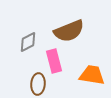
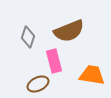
gray diamond: moved 5 px up; rotated 45 degrees counterclockwise
brown ellipse: rotated 60 degrees clockwise
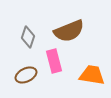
brown ellipse: moved 12 px left, 9 px up
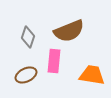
pink rectangle: rotated 20 degrees clockwise
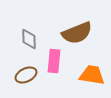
brown semicircle: moved 8 px right, 2 px down
gray diamond: moved 1 px right, 2 px down; rotated 20 degrees counterclockwise
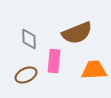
orange trapezoid: moved 2 px right, 5 px up; rotated 12 degrees counterclockwise
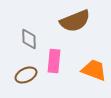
brown semicircle: moved 2 px left, 12 px up
orange trapezoid: rotated 24 degrees clockwise
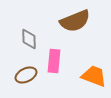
orange trapezoid: moved 6 px down
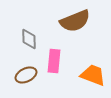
orange trapezoid: moved 1 px left, 1 px up
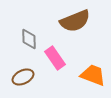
pink rectangle: moved 1 px right, 3 px up; rotated 40 degrees counterclockwise
brown ellipse: moved 3 px left, 2 px down
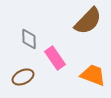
brown semicircle: moved 13 px right; rotated 24 degrees counterclockwise
